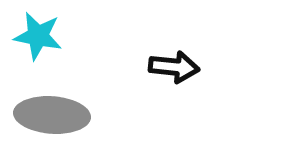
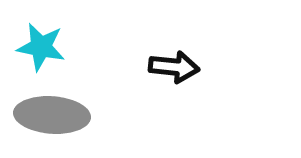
cyan star: moved 3 px right, 11 px down
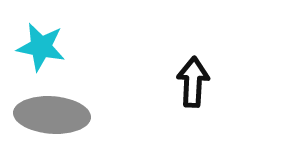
black arrow: moved 19 px right, 15 px down; rotated 93 degrees counterclockwise
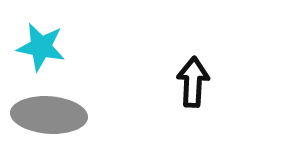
gray ellipse: moved 3 px left
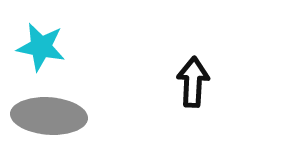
gray ellipse: moved 1 px down
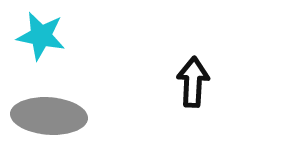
cyan star: moved 11 px up
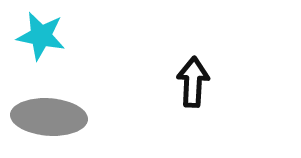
gray ellipse: moved 1 px down
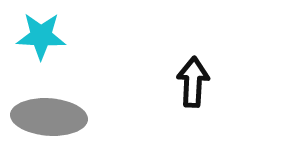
cyan star: rotated 9 degrees counterclockwise
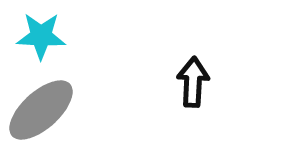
gray ellipse: moved 8 px left, 7 px up; rotated 46 degrees counterclockwise
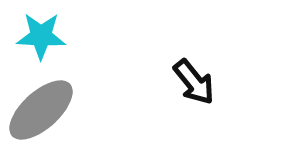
black arrow: moved 1 px right; rotated 138 degrees clockwise
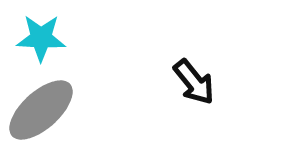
cyan star: moved 2 px down
